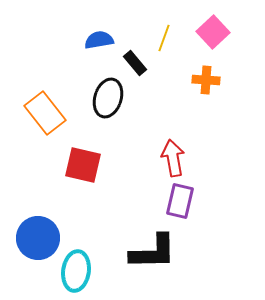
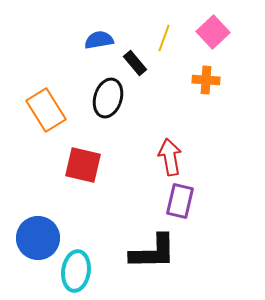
orange rectangle: moved 1 px right, 3 px up; rotated 6 degrees clockwise
red arrow: moved 3 px left, 1 px up
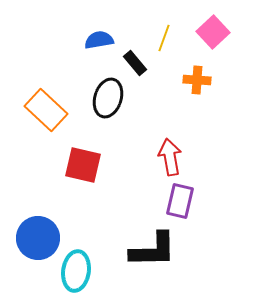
orange cross: moved 9 px left
orange rectangle: rotated 15 degrees counterclockwise
black L-shape: moved 2 px up
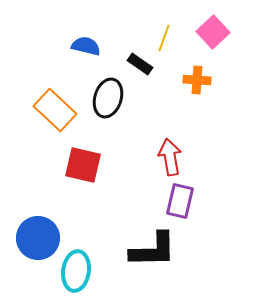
blue semicircle: moved 13 px left, 6 px down; rotated 24 degrees clockwise
black rectangle: moved 5 px right, 1 px down; rotated 15 degrees counterclockwise
orange rectangle: moved 9 px right
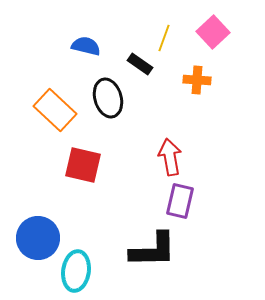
black ellipse: rotated 33 degrees counterclockwise
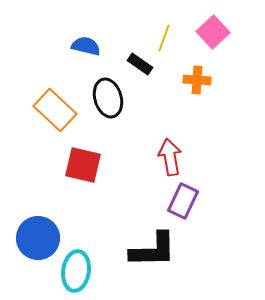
purple rectangle: moved 3 px right; rotated 12 degrees clockwise
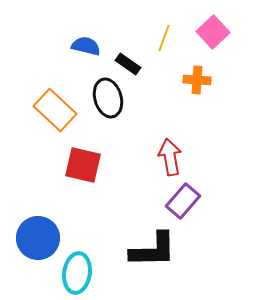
black rectangle: moved 12 px left
purple rectangle: rotated 16 degrees clockwise
cyan ellipse: moved 1 px right, 2 px down
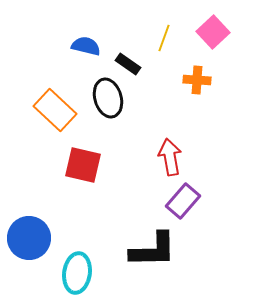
blue circle: moved 9 px left
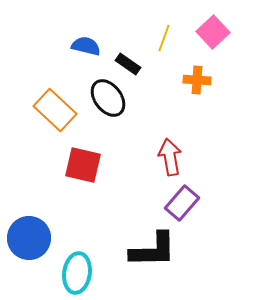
black ellipse: rotated 21 degrees counterclockwise
purple rectangle: moved 1 px left, 2 px down
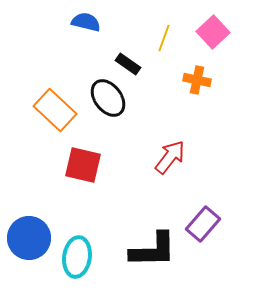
blue semicircle: moved 24 px up
orange cross: rotated 8 degrees clockwise
red arrow: rotated 48 degrees clockwise
purple rectangle: moved 21 px right, 21 px down
cyan ellipse: moved 16 px up
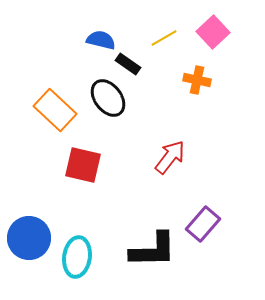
blue semicircle: moved 15 px right, 18 px down
yellow line: rotated 40 degrees clockwise
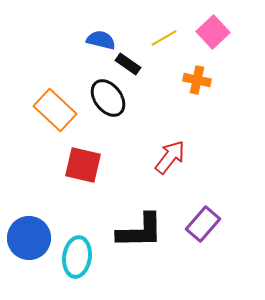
black L-shape: moved 13 px left, 19 px up
